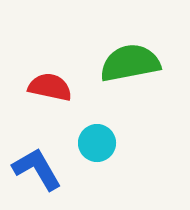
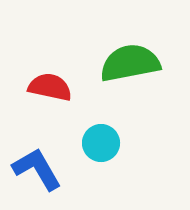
cyan circle: moved 4 px right
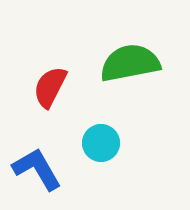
red semicircle: rotated 75 degrees counterclockwise
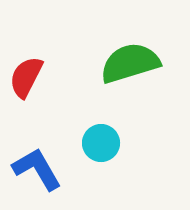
green semicircle: rotated 6 degrees counterclockwise
red semicircle: moved 24 px left, 10 px up
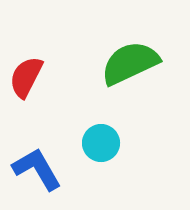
green semicircle: rotated 8 degrees counterclockwise
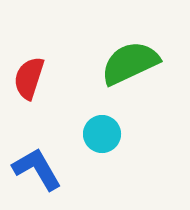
red semicircle: moved 3 px right, 1 px down; rotated 9 degrees counterclockwise
cyan circle: moved 1 px right, 9 px up
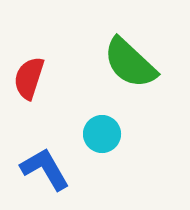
green semicircle: rotated 112 degrees counterclockwise
blue L-shape: moved 8 px right
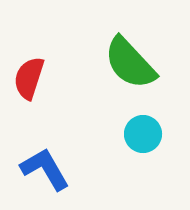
green semicircle: rotated 4 degrees clockwise
cyan circle: moved 41 px right
